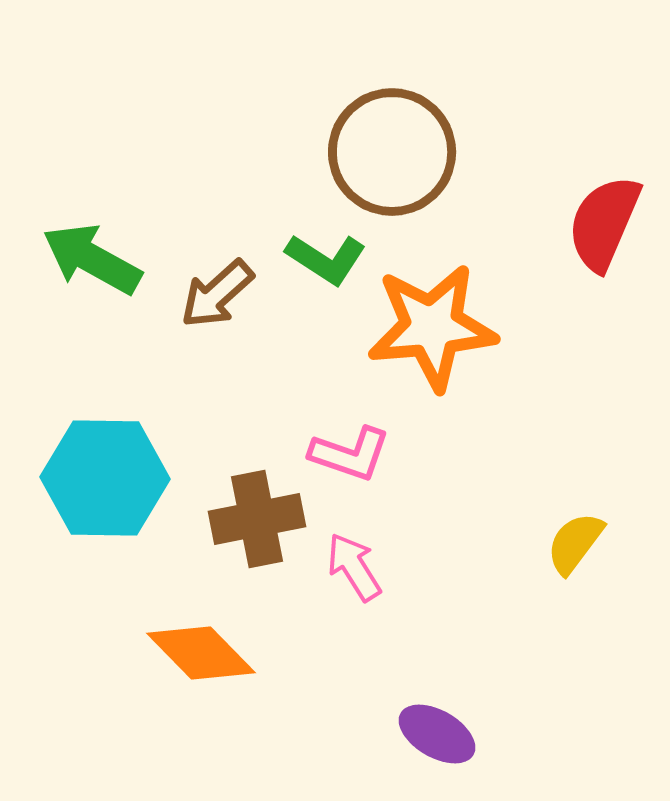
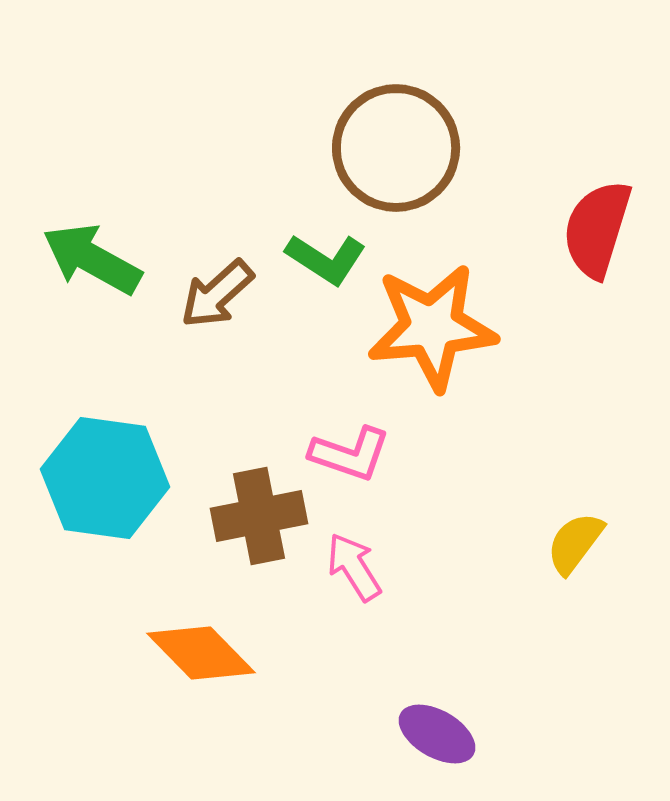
brown circle: moved 4 px right, 4 px up
red semicircle: moved 7 px left, 6 px down; rotated 6 degrees counterclockwise
cyan hexagon: rotated 7 degrees clockwise
brown cross: moved 2 px right, 3 px up
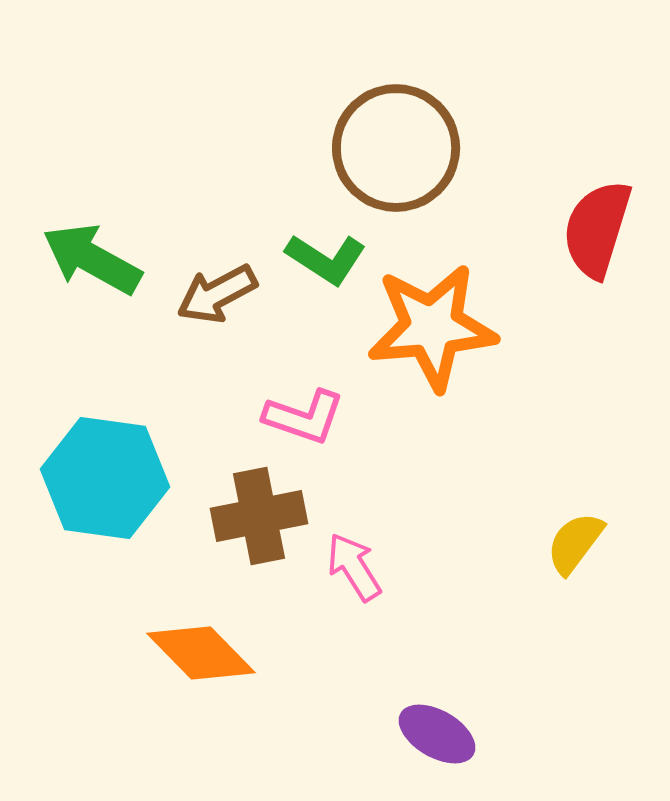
brown arrow: rotated 14 degrees clockwise
pink L-shape: moved 46 px left, 37 px up
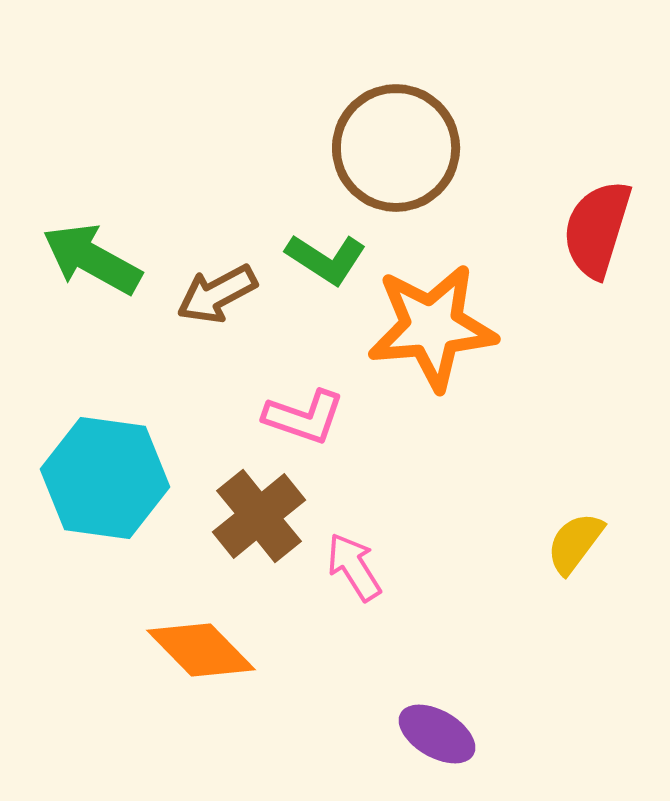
brown cross: rotated 28 degrees counterclockwise
orange diamond: moved 3 px up
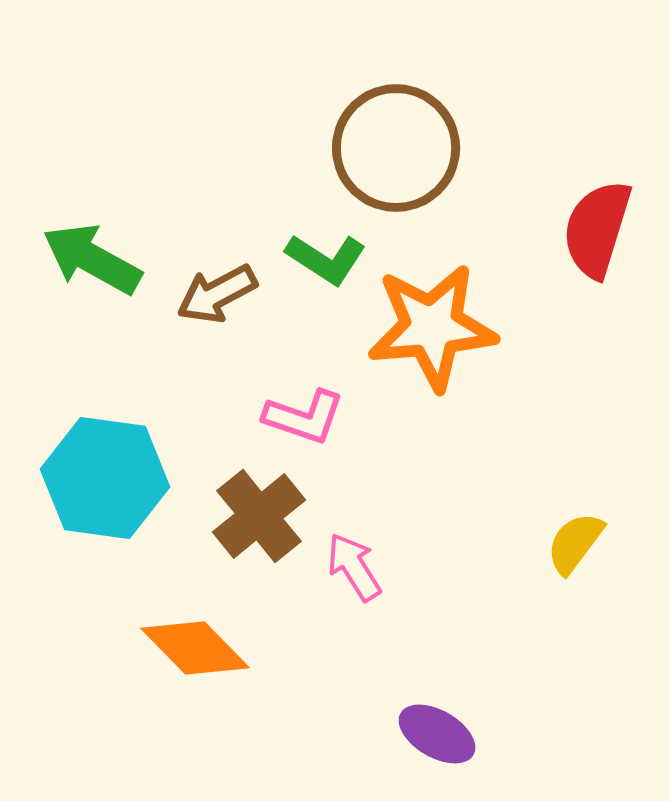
orange diamond: moved 6 px left, 2 px up
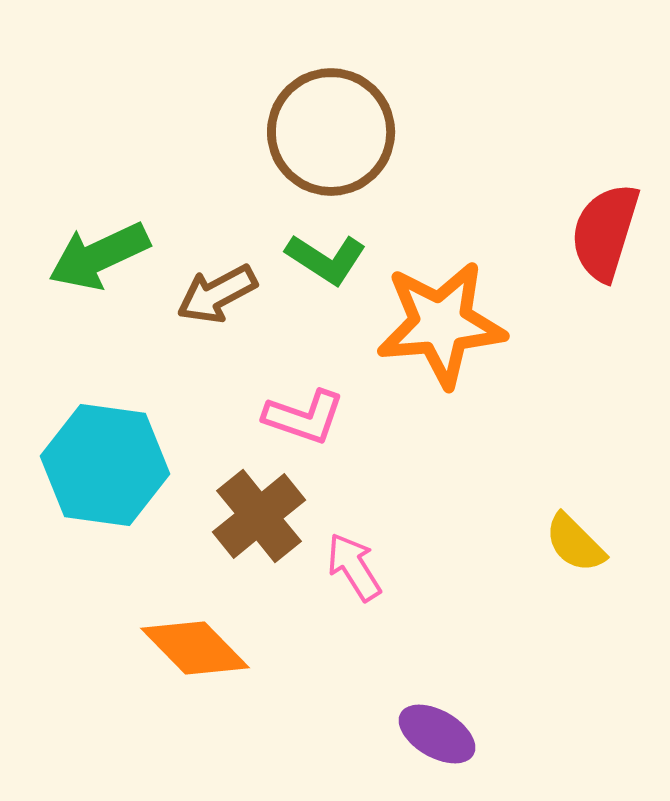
brown circle: moved 65 px left, 16 px up
red semicircle: moved 8 px right, 3 px down
green arrow: moved 7 px right, 3 px up; rotated 54 degrees counterclockwise
orange star: moved 9 px right, 3 px up
cyan hexagon: moved 13 px up
yellow semicircle: rotated 82 degrees counterclockwise
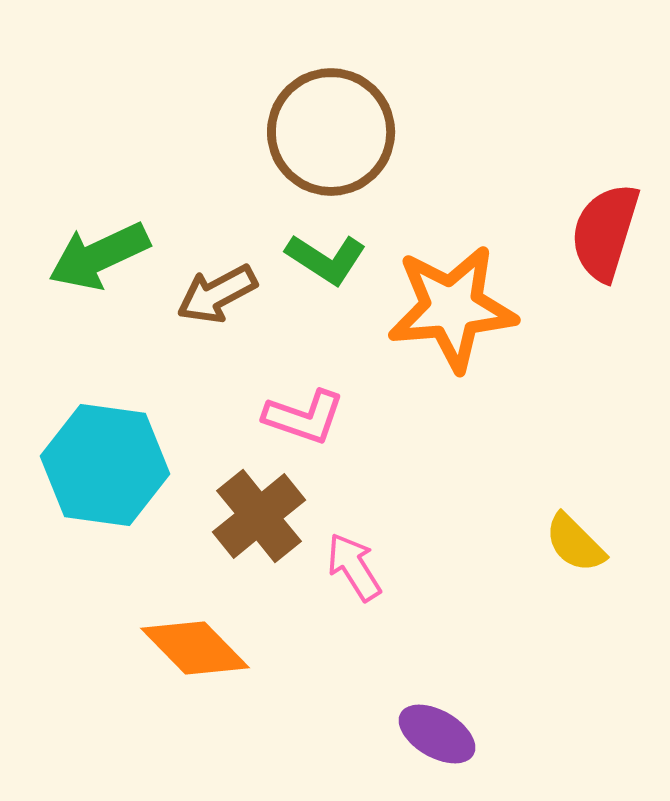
orange star: moved 11 px right, 16 px up
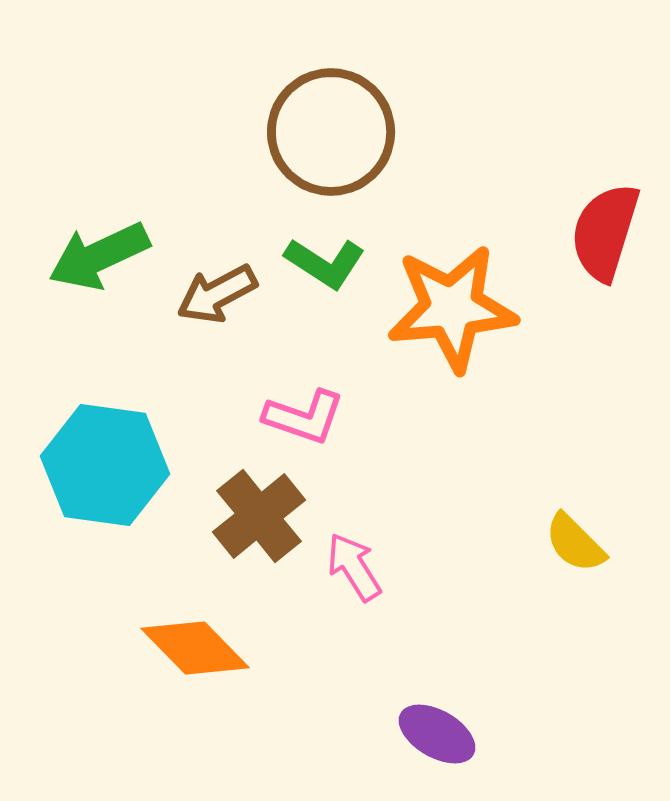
green L-shape: moved 1 px left, 4 px down
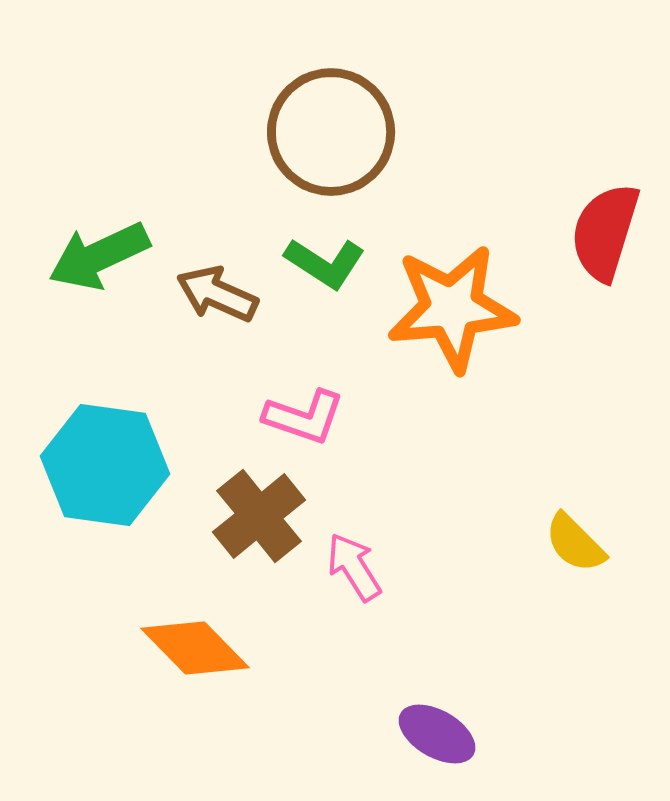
brown arrow: rotated 52 degrees clockwise
